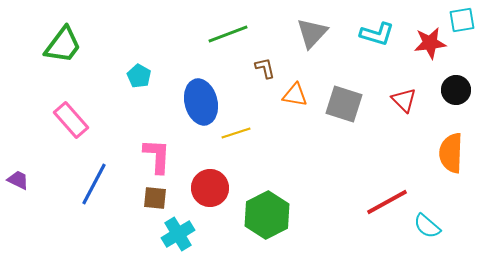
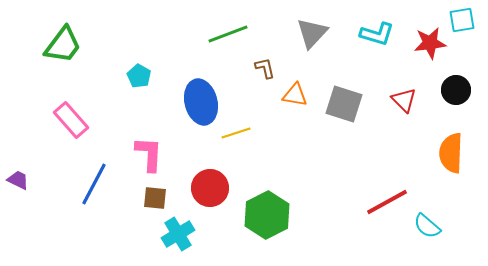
pink L-shape: moved 8 px left, 2 px up
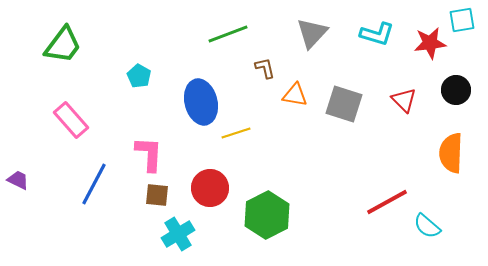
brown square: moved 2 px right, 3 px up
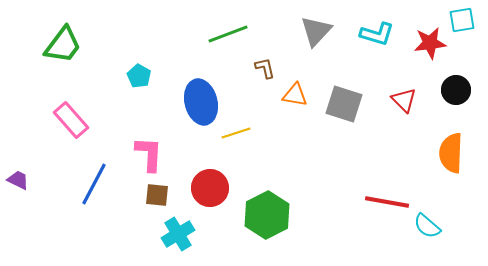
gray triangle: moved 4 px right, 2 px up
red line: rotated 39 degrees clockwise
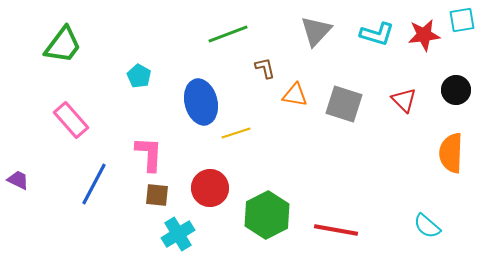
red star: moved 6 px left, 8 px up
red line: moved 51 px left, 28 px down
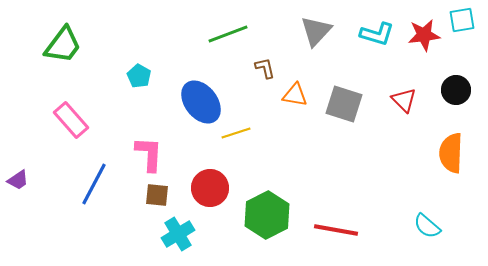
blue ellipse: rotated 24 degrees counterclockwise
purple trapezoid: rotated 120 degrees clockwise
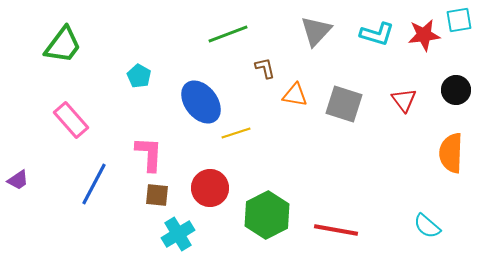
cyan square: moved 3 px left
red triangle: rotated 8 degrees clockwise
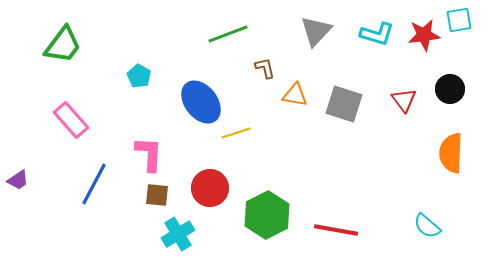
black circle: moved 6 px left, 1 px up
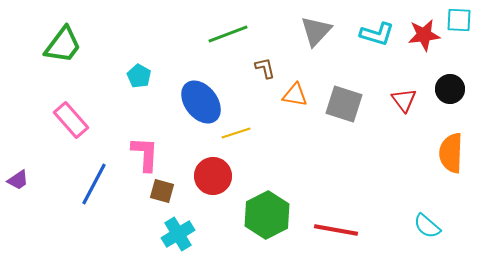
cyan square: rotated 12 degrees clockwise
pink L-shape: moved 4 px left
red circle: moved 3 px right, 12 px up
brown square: moved 5 px right, 4 px up; rotated 10 degrees clockwise
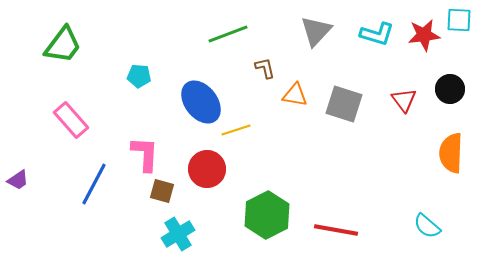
cyan pentagon: rotated 25 degrees counterclockwise
yellow line: moved 3 px up
red circle: moved 6 px left, 7 px up
